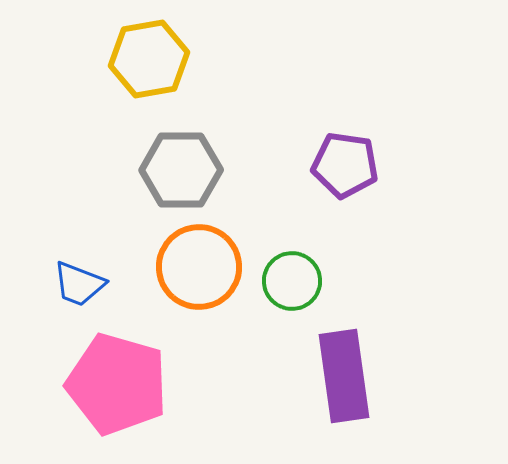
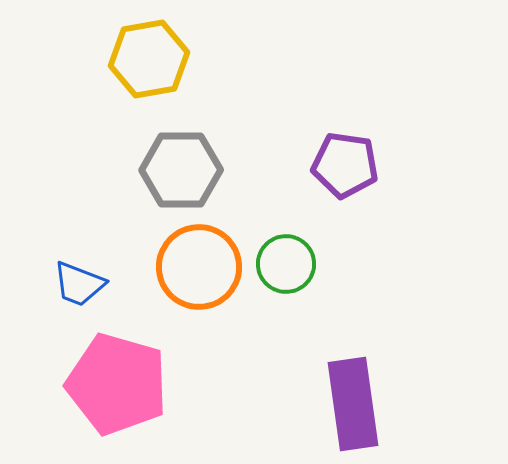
green circle: moved 6 px left, 17 px up
purple rectangle: moved 9 px right, 28 px down
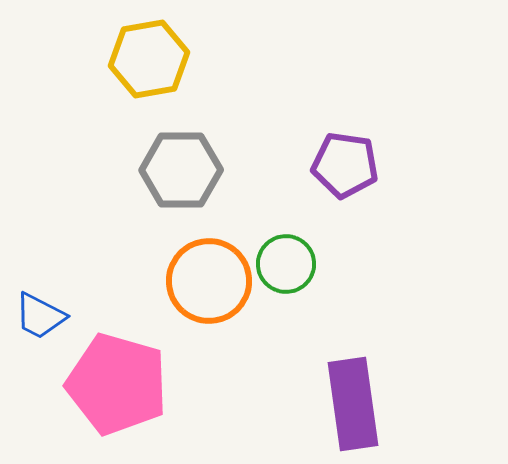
orange circle: moved 10 px right, 14 px down
blue trapezoid: moved 39 px left, 32 px down; rotated 6 degrees clockwise
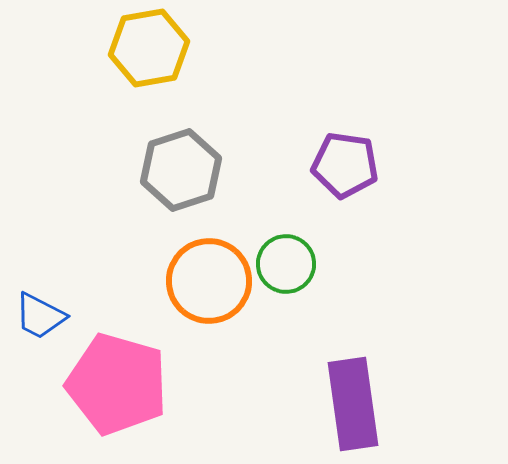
yellow hexagon: moved 11 px up
gray hexagon: rotated 18 degrees counterclockwise
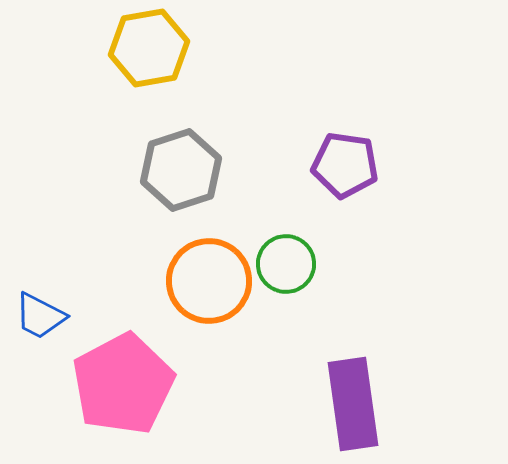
pink pentagon: moved 6 px right; rotated 28 degrees clockwise
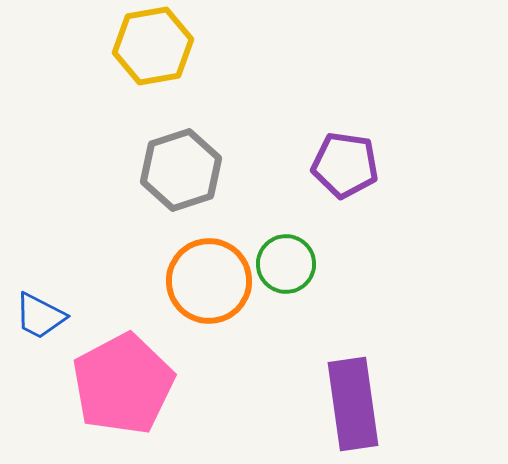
yellow hexagon: moved 4 px right, 2 px up
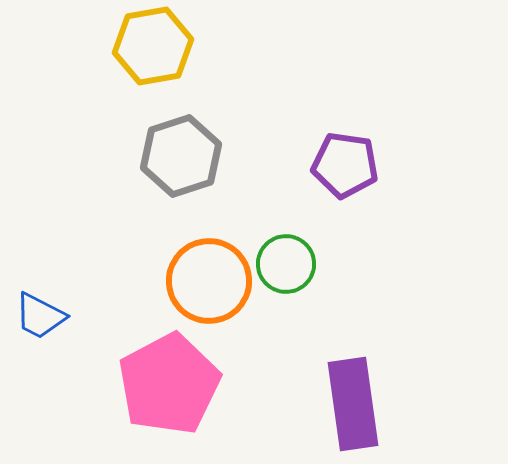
gray hexagon: moved 14 px up
pink pentagon: moved 46 px right
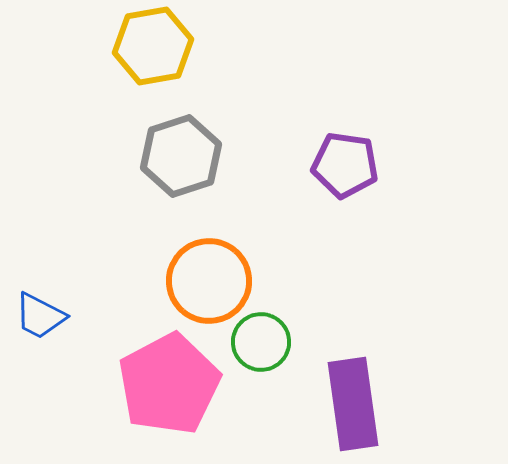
green circle: moved 25 px left, 78 px down
